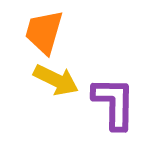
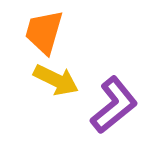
purple L-shape: moved 2 px down; rotated 50 degrees clockwise
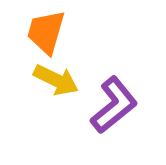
orange trapezoid: moved 2 px right
